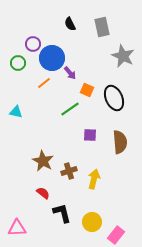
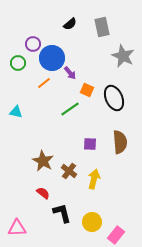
black semicircle: rotated 104 degrees counterclockwise
purple square: moved 9 px down
brown cross: rotated 35 degrees counterclockwise
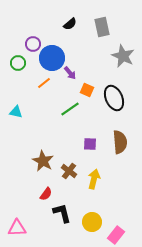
red semicircle: moved 3 px right, 1 px down; rotated 88 degrees clockwise
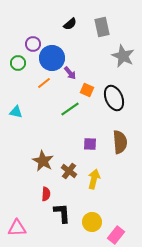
red semicircle: rotated 32 degrees counterclockwise
black L-shape: rotated 10 degrees clockwise
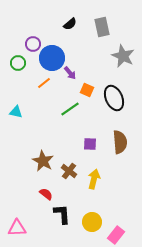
red semicircle: rotated 56 degrees counterclockwise
black L-shape: moved 1 px down
